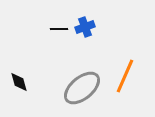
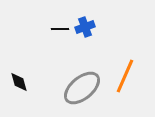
black line: moved 1 px right
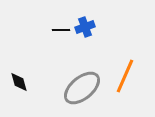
black line: moved 1 px right, 1 px down
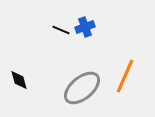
black line: rotated 24 degrees clockwise
black diamond: moved 2 px up
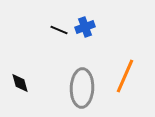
black line: moved 2 px left
black diamond: moved 1 px right, 3 px down
gray ellipse: rotated 48 degrees counterclockwise
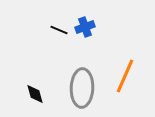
black diamond: moved 15 px right, 11 px down
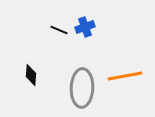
orange line: rotated 56 degrees clockwise
black diamond: moved 4 px left, 19 px up; rotated 20 degrees clockwise
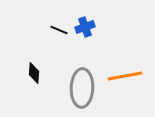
black diamond: moved 3 px right, 2 px up
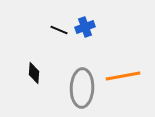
orange line: moved 2 px left
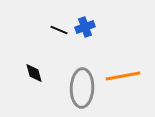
black diamond: rotated 20 degrees counterclockwise
